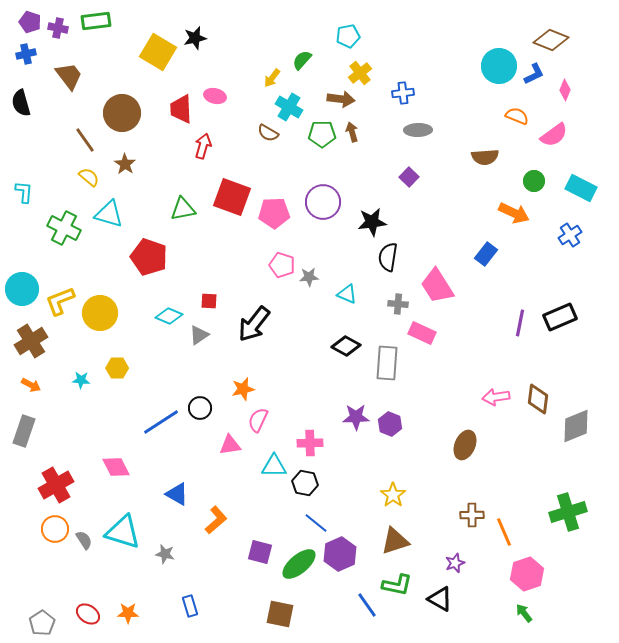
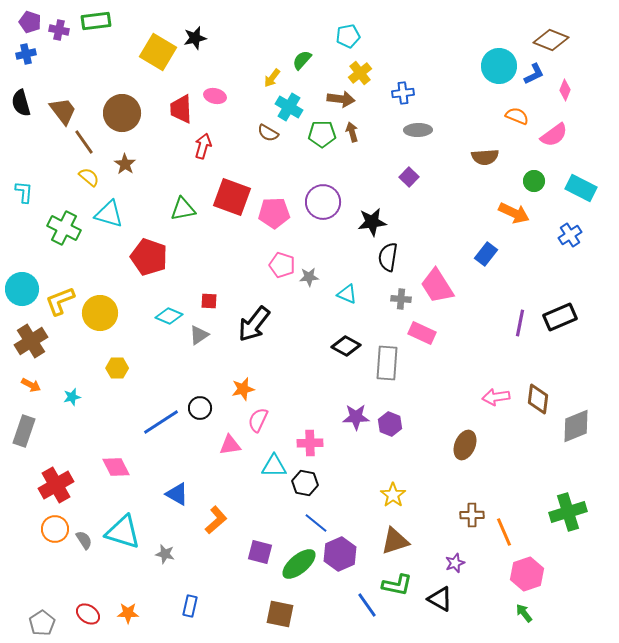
purple cross at (58, 28): moved 1 px right, 2 px down
brown trapezoid at (69, 76): moved 6 px left, 35 px down
brown line at (85, 140): moved 1 px left, 2 px down
gray cross at (398, 304): moved 3 px right, 5 px up
cyan star at (81, 380): moved 9 px left, 17 px down; rotated 18 degrees counterclockwise
blue rectangle at (190, 606): rotated 30 degrees clockwise
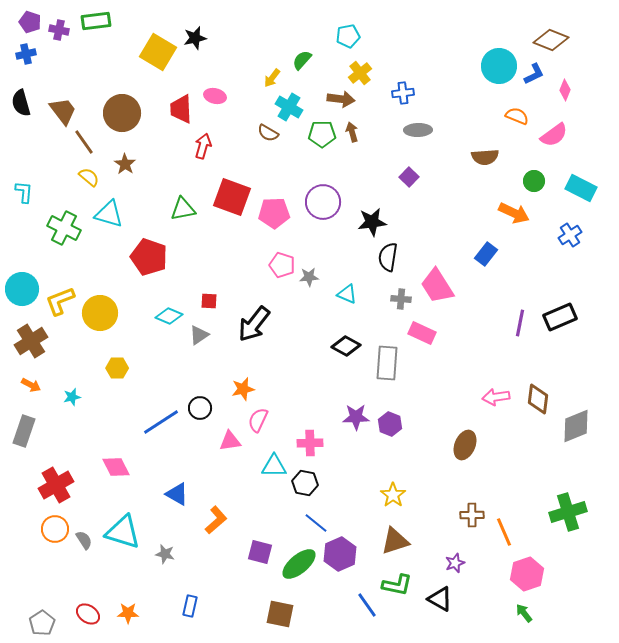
pink triangle at (230, 445): moved 4 px up
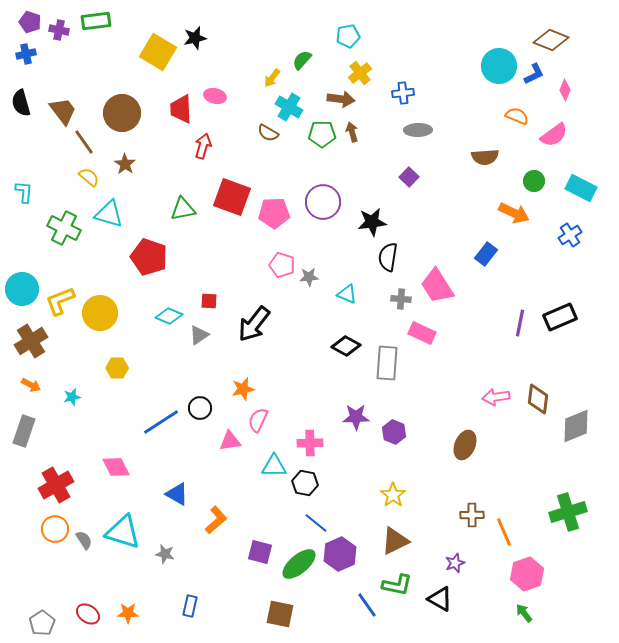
purple hexagon at (390, 424): moved 4 px right, 8 px down
brown triangle at (395, 541): rotated 8 degrees counterclockwise
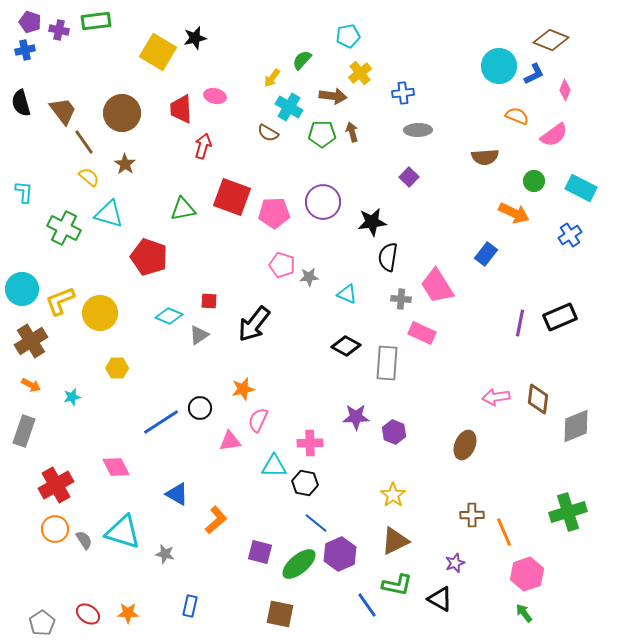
blue cross at (26, 54): moved 1 px left, 4 px up
brown arrow at (341, 99): moved 8 px left, 3 px up
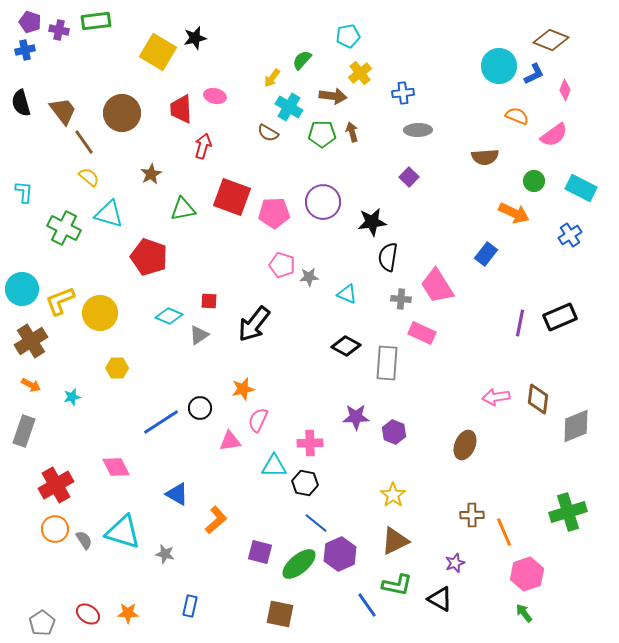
brown star at (125, 164): moved 26 px right, 10 px down; rotated 10 degrees clockwise
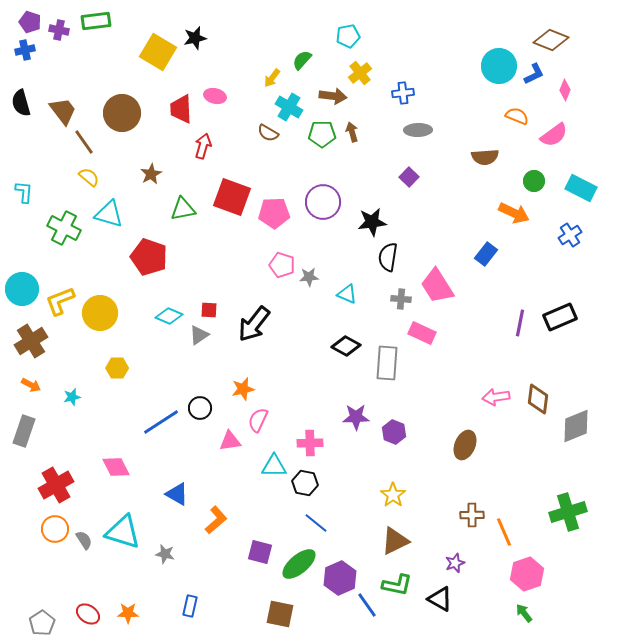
red square at (209, 301): moved 9 px down
purple hexagon at (340, 554): moved 24 px down
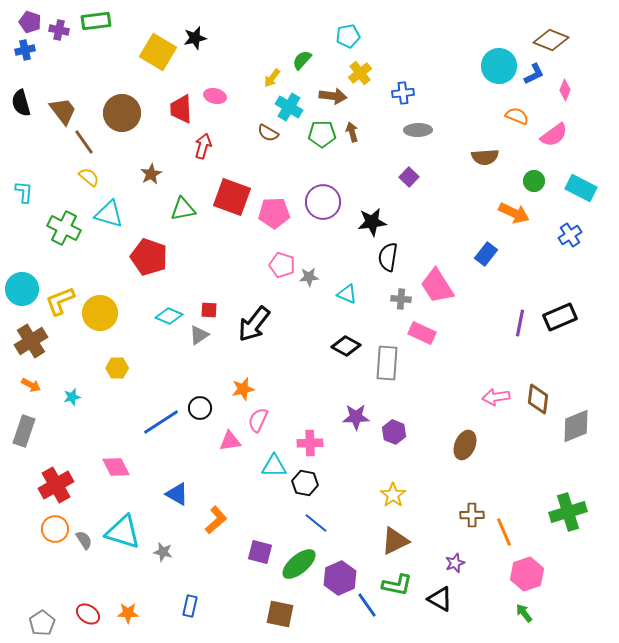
gray star at (165, 554): moved 2 px left, 2 px up
